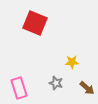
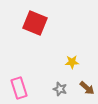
gray star: moved 4 px right, 6 px down
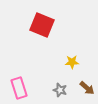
red square: moved 7 px right, 2 px down
gray star: moved 1 px down
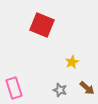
yellow star: rotated 24 degrees counterclockwise
pink rectangle: moved 5 px left
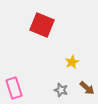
gray star: moved 1 px right
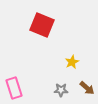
gray star: rotated 16 degrees counterclockwise
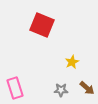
pink rectangle: moved 1 px right
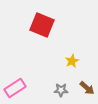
yellow star: moved 1 px up
pink rectangle: rotated 75 degrees clockwise
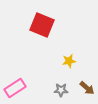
yellow star: moved 3 px left; rotated 16 degrees clockwise
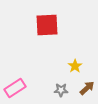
red square: moved 5 px right; rotated 25 degrees counterclockwise
yellow star: moved 6 px right, 5 px down; rotated 24 degrees counterclockwise
brown arrow: rotated 84 degrees counterclockwise
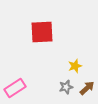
red square: moved 5 px left, 7 px down
yellow star: rotated 16 degrees clockwise
gray star: moved 5 px right, 3 px up; rotated 16 degrees counterclockwise
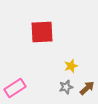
yellow star: moved 4 px left
